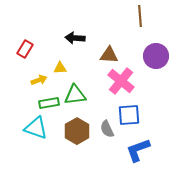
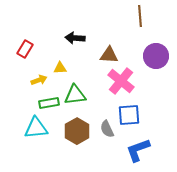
cyan triangle: rotated 25 degrees counterclockwise
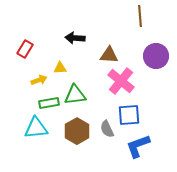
blue L-shape: moved 4 px up
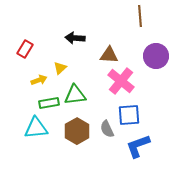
yellow triangle: rotated 40 degrees counterclockwise
